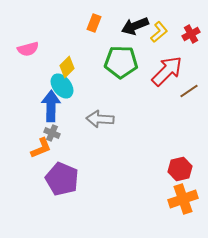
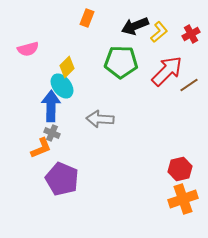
orange rectangle: moved 7 px left, 5 px up
brown line: moved 6 px up
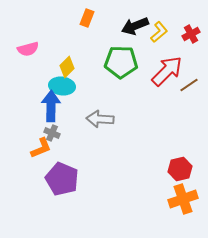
cyan ellipse: rotated 45 degrees counterclockwise
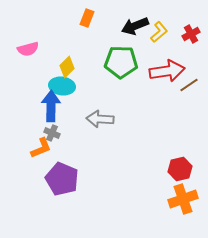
red arrow: rotated 36 degrees clockwise
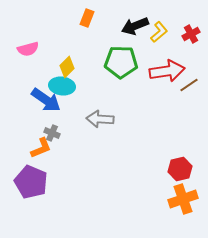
blue arrow: moved 5 px left, 6 px up; rotated 124 degrees clockwise
purple pentagon: moved 31 px left, 3 px down
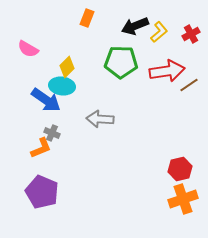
pink semicircle: rotated 45 degrees clockwise
purple pentagon: moved 11 px right, 10 px down
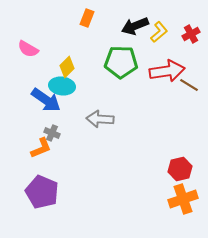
brown line: rotated 66 degrees clockwise
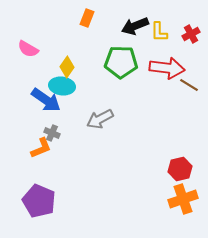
yellow L-shape: rotated 130 degrees clockwise
yellow diamond: rotated 10 degrees counterclockwise
red arrow: moved 3 px up; rotated 16 degrees clockwise
gray arrow: rotated 32 degrees counterclockwise
purple pentagon: moved 3 px left, 9 px down
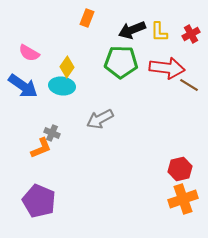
black arrow: moved 3 px left, 4 px down
pink semicircle: moved 1 px right, 4 px down
blue arrow: moved 23 px left, 14 px up
